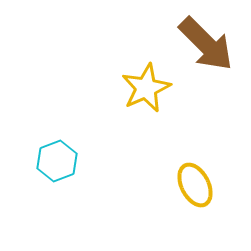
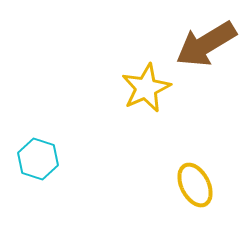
brown arrow: rotated 104 degrees clockwise
cyan hexagon: moved 19 px left, 2 px up; rotated 21 degrees counterclockwise
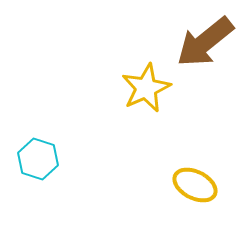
brown arrow: moved 1 px left, 2 px up; rotated 8 degrees counterclockwise
yellow ellipse: rotated 36 degrees counterclockwise
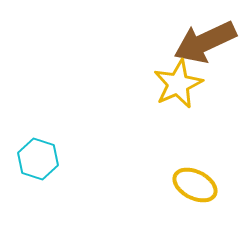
brown arrow: rotated 14 degrees clockwise
yellow star: moved 32 px right, 4 px up
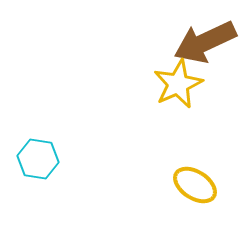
cyan hexagon: rotated 9 degrees counterclockwise
yellow ellipse: rotated 6 degrees clockwise
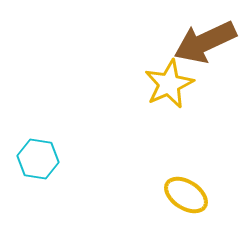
yellow star: moved 9 px left
yellow ellipse: moved 9 px left, 10 px down
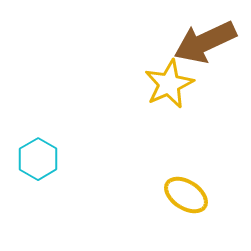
cyan hexagon: rotated 21 degrees clockwise
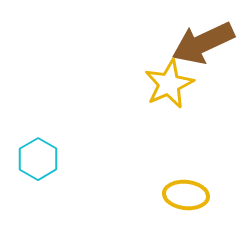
brown arrow: moved 2 px left, 1 px down
yellow ellipse: rotated 27 degrees counterclockwise
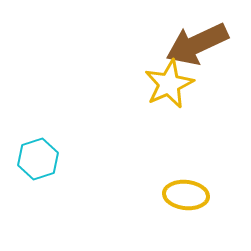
brown arrow: moved 6 px left, 1 px down
cyan hexagon: rotated 12 degrees clockwise
